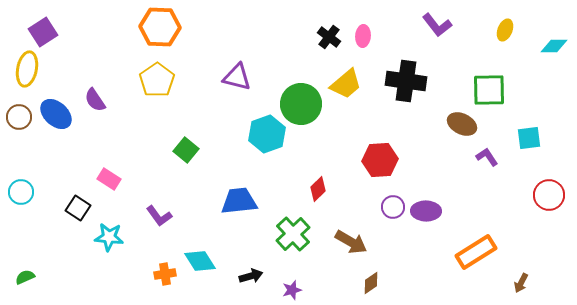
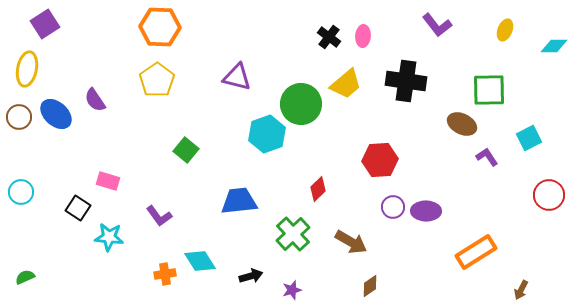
purple square at (43, 32): moved 2 px right, 8 px up
cyan square at (529, 138): rotated 20 degrees counterclockwise
pink rectangle at (109, 179): moved 1 px left, 2 px down; rotated 15 degrees counterclockwise
brown diamond at (371, 283): moved 1 px left, 3 px down
brown arrow at (521, 283): moved 7 px down
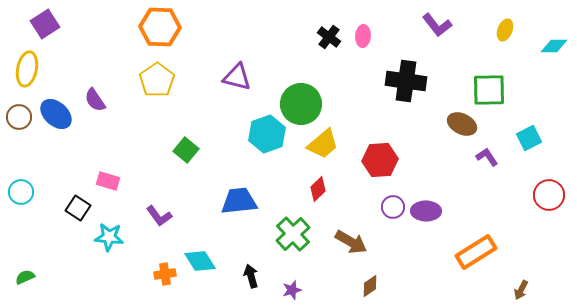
yellow trapezoid at (346, 84): moved 23 px left, 60 px down
black arrow at (251, 276): rotated 90 degrees counterclockwise
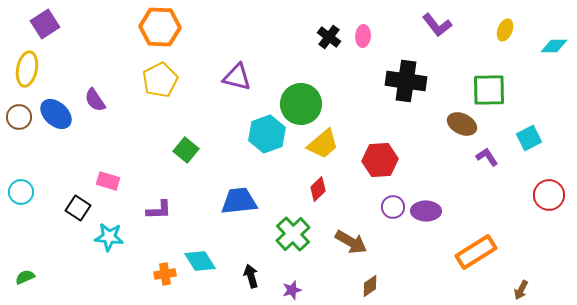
yellow pentagon at (157, 80): moved 3 px right; rotated 8 degrees clockwise
purple L-shape at (159, 216): moved 6 px up; rotated 56 degrees counterclockwise
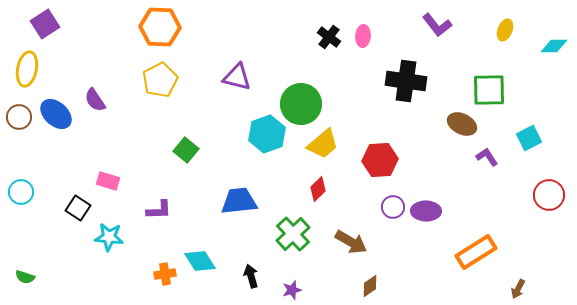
green semicircle at (25, 277): rotated 138 degrees counterclockwise
brown arrow at (521, 290): moved 3 px left, 1 px up
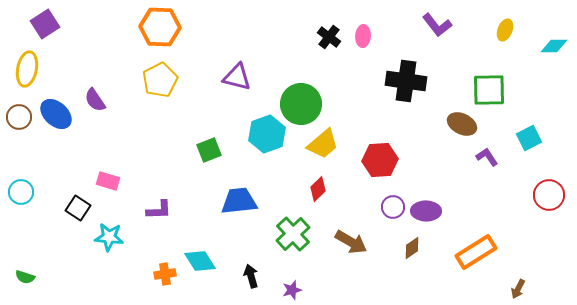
green square at (186, 150): moved 23 px right; rotated 30 degrees clockwise
brown diamond at (370, 286): moved 42 px right, 38 px up
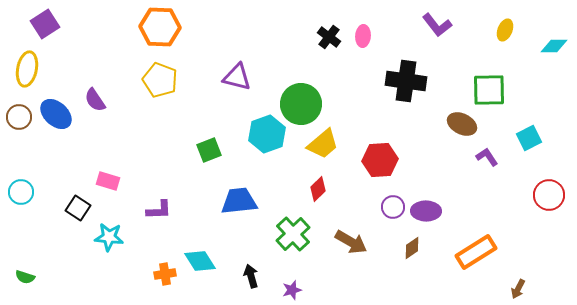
yellow pentagon at (160, 80): rotated 24 degrees counterclockwise
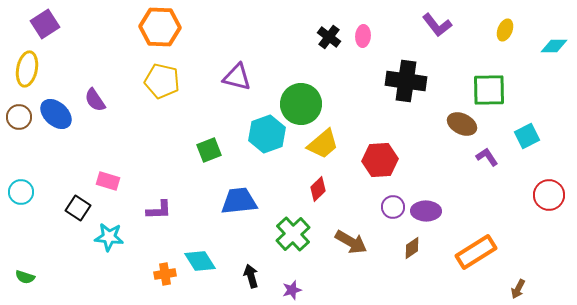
yellow pentagon at (160, 80): moved 2 px right, 1 px down; rotated 8 degrees counterclockwise
cyan square at (529, 138): moved 2 px left, 2 px up
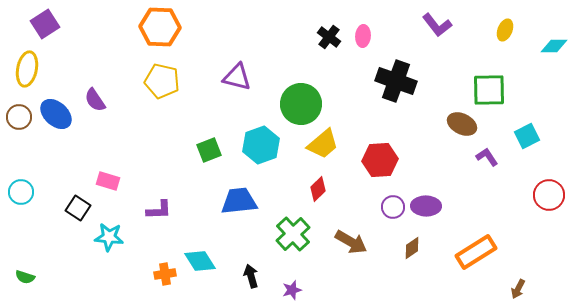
black cross at (406, 81): moved 10 px left; rotated 12 degrees clockwise
cyan hexagon at (267, 134): moved 6 px left, 11 px down
purple ellipse at (426, 211): moved 5 px up
